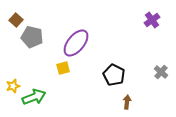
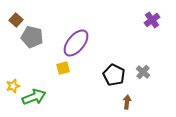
gray cross: moved 18 px left
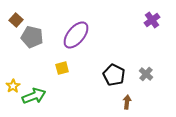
purple ellipse: moved 8 px up
yellow square: moved 1 px left
gray cross: moved 3 px right, 2 px down
yellow star: rotated 16 degrees counterclockwise
green arrow: moved 1 px up
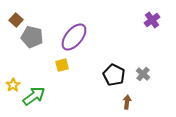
purple ellipse: moved 2 px left, 2 px down
yellow square: moved 3 px up
gray cross: moved 3 px left
yellow star: moved 1 px up
green arrow: rotated 15 degrees counterclockwise
